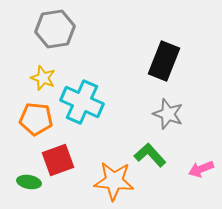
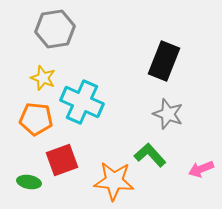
red square: moved 4 px right
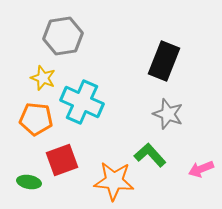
gray hexagon: moved 8 px right, 7 px down
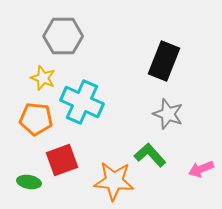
gray hexagon: rotated 9 degrees clockwise
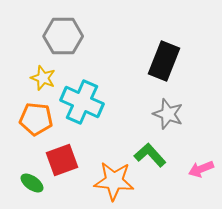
green ellipse: moved 3 px right, 1 px down; rotated 25 degrees clockwise
